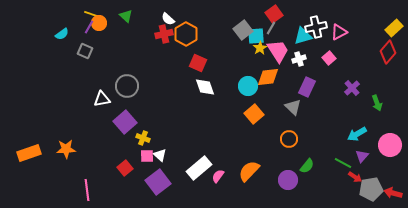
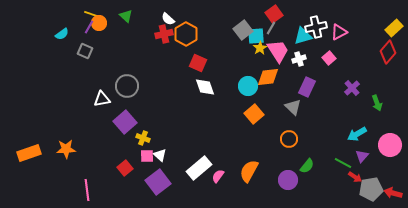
orange semicircle at (249, 171): rotated 15 degrees counterclockwise
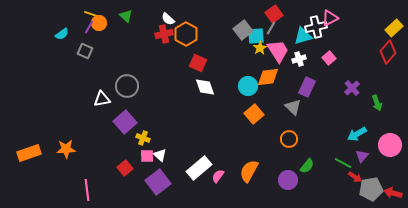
pink triangle at (339, 32): moved 9 px left, 14 px up
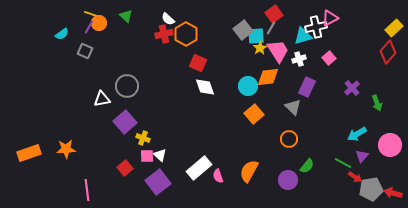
pink semicircle at (218, 176): rotated 56 degrees counterclockwise
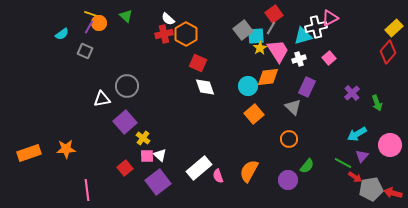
purple cross at (352, 88): moved 5 px down
yellow cross at (143, 138): rotated 16 degrees clockwise
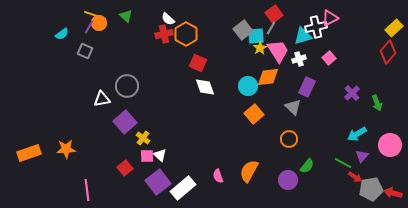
white rectangle at (199, 168): moved 16 px left, 20 px down
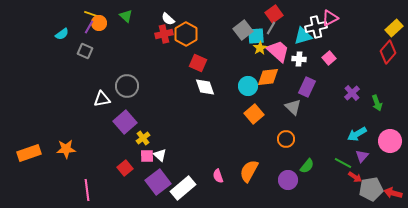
pink trapezoid at (278, 51): rotated 15 degrees counterclockwise
white cross at (299, 59): rotated 24 degrees clockwise
yellow cross at (143, 138): rotated 16 degrees clockwise
orange circle at (289, 139): moved 3 px left
pink circle at (390, 145): moved 4 px up
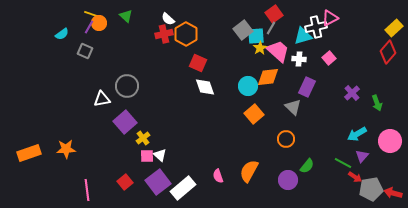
red square at (125, 168): moved 14 px down
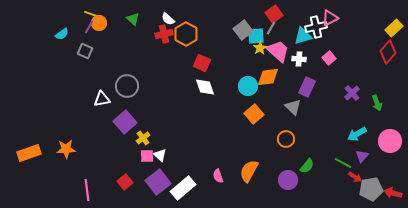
green triangle at (126, 16): moved 7 px right, 3 px down
red square at (198, 63): moved 4 px right
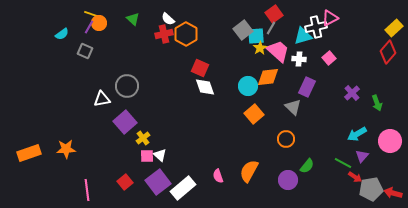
red square at (202, 63): moved 2 px left, 5 px down
